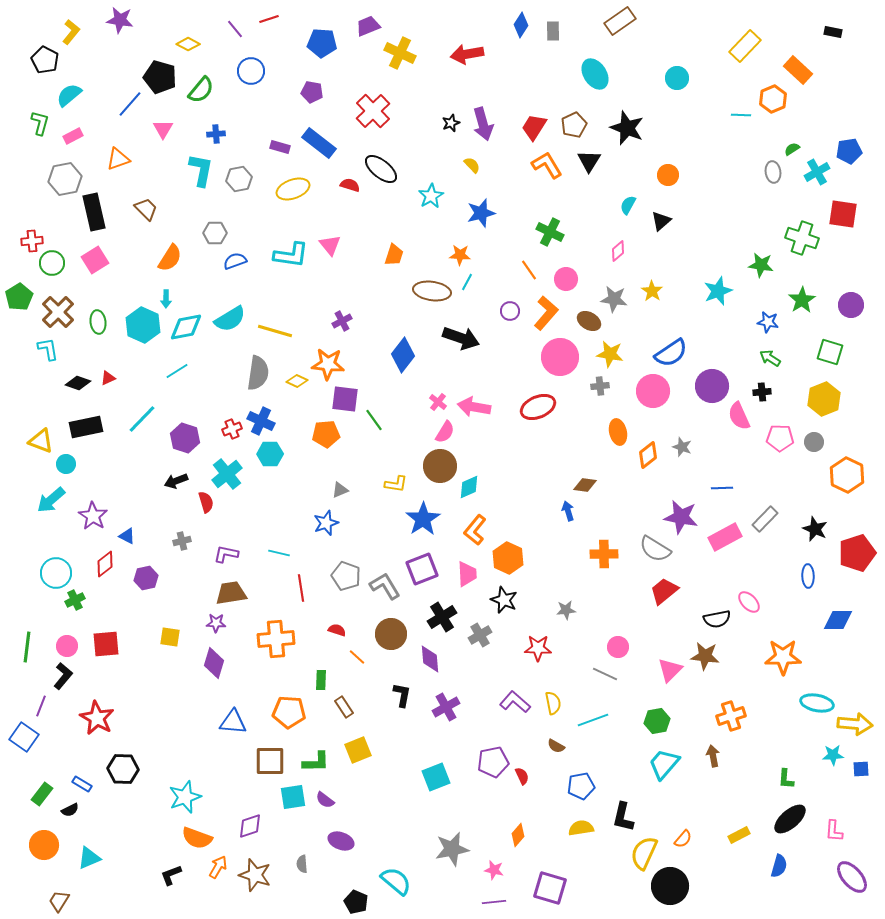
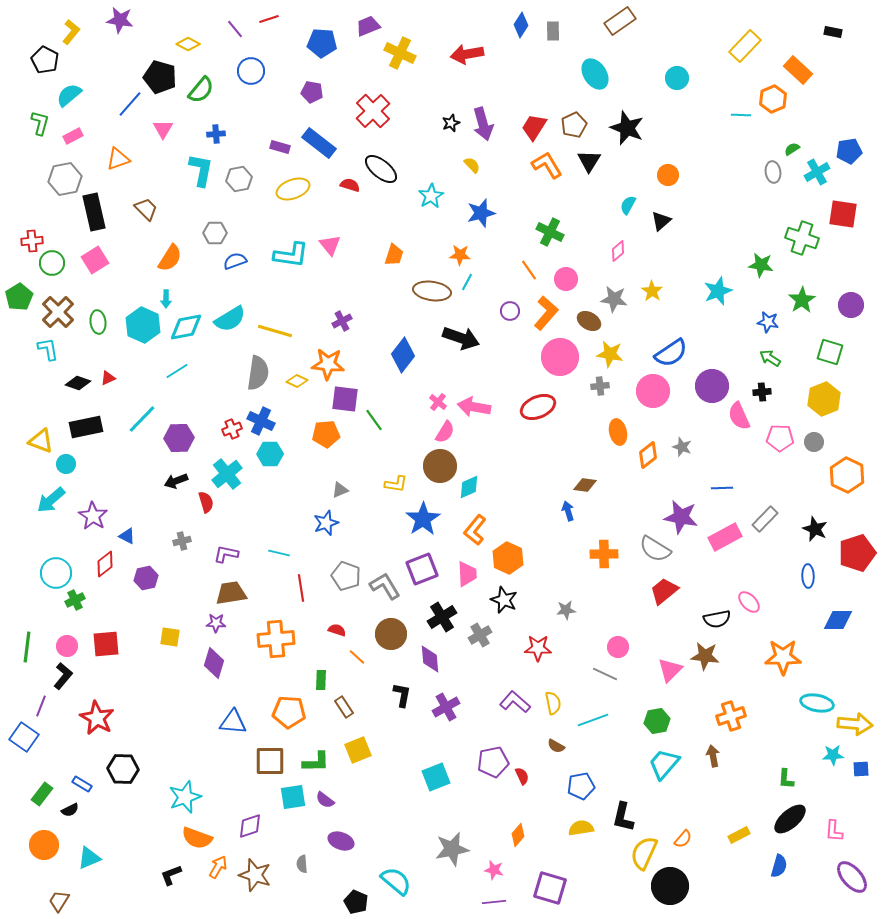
purple hexagon at (185, 438): moved 6 px left; rotated 20 degrees counterclockwise
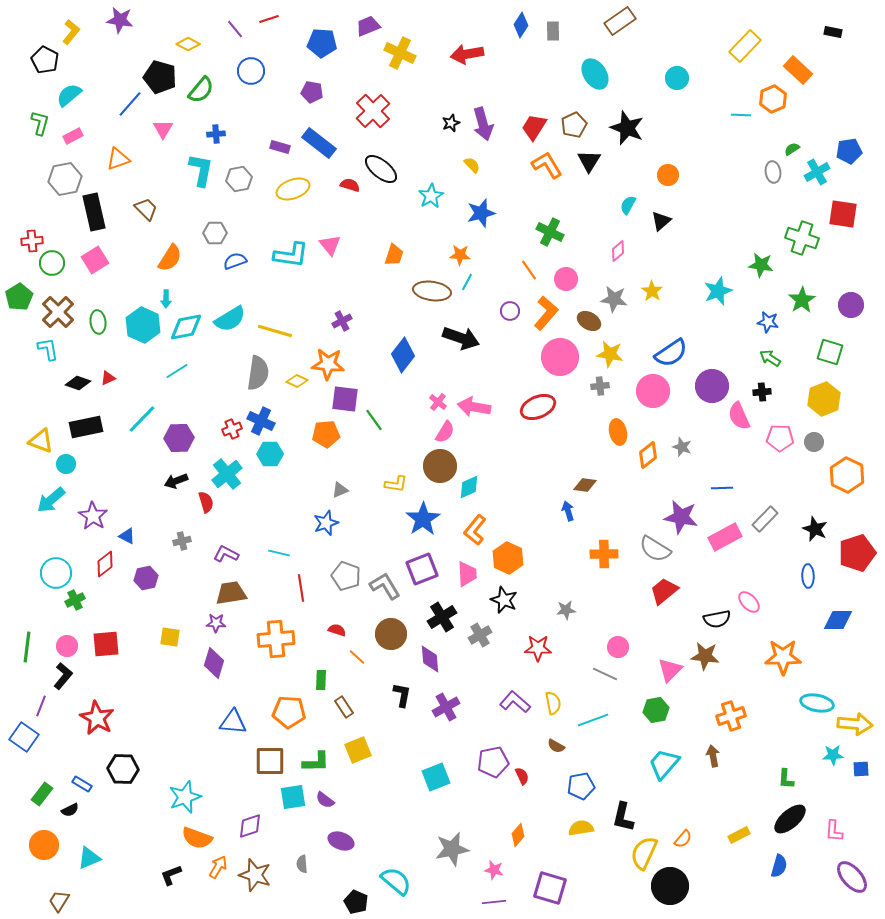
purple L-shape at (226, 554): rotated 15 degrees clockwise
green hexagon at (657, 721): moved 1 px left, 11 px up
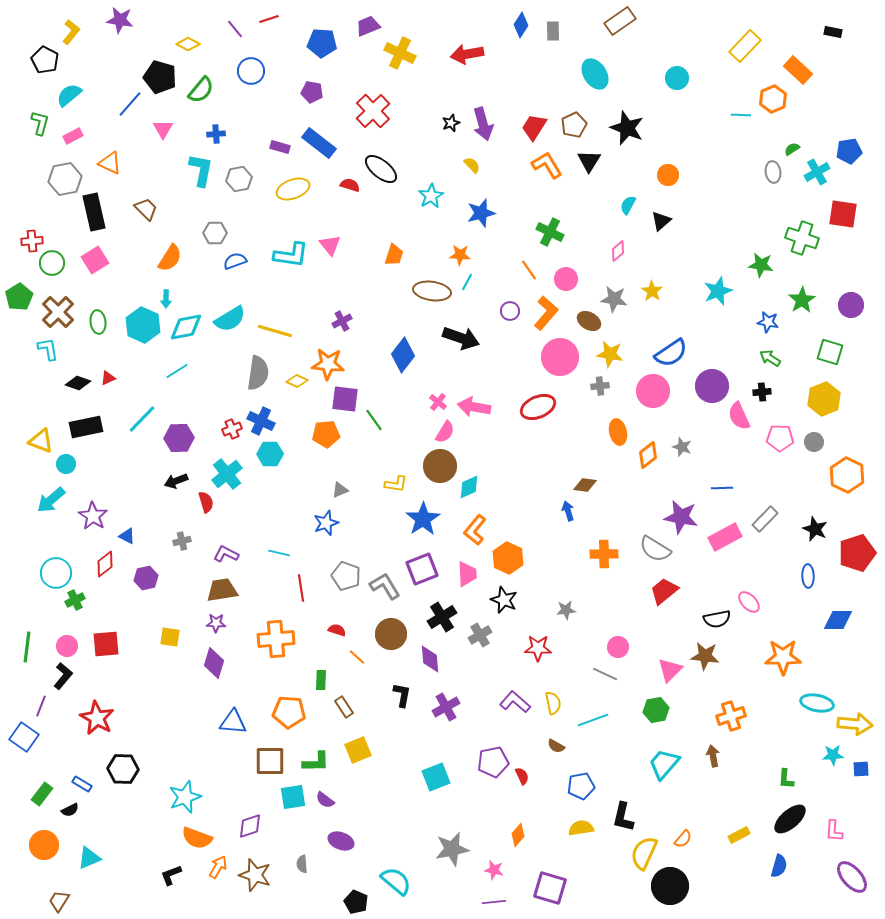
orange triangle at (118, 159): moved 8 px left, 4 px down; rotated 45 degrees clockwise
brown trapezoid at (231, 593): moved 9 px left, 3 px up
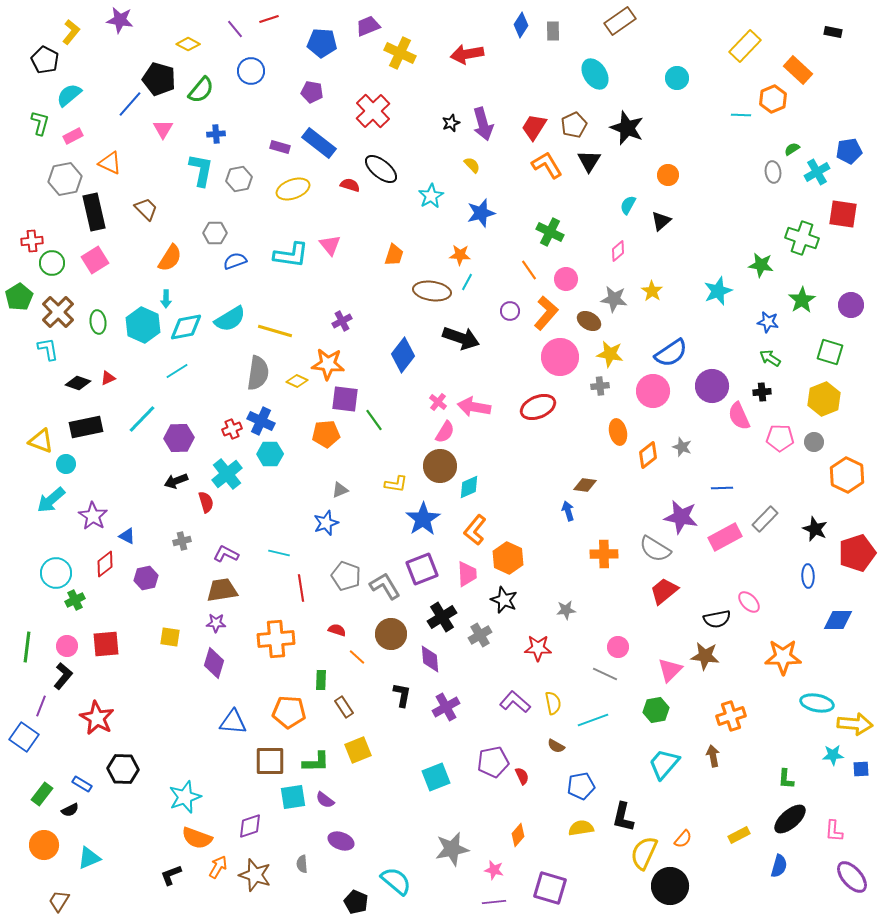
black pentagon at (160, 77): moved 1 px left, 2 px down
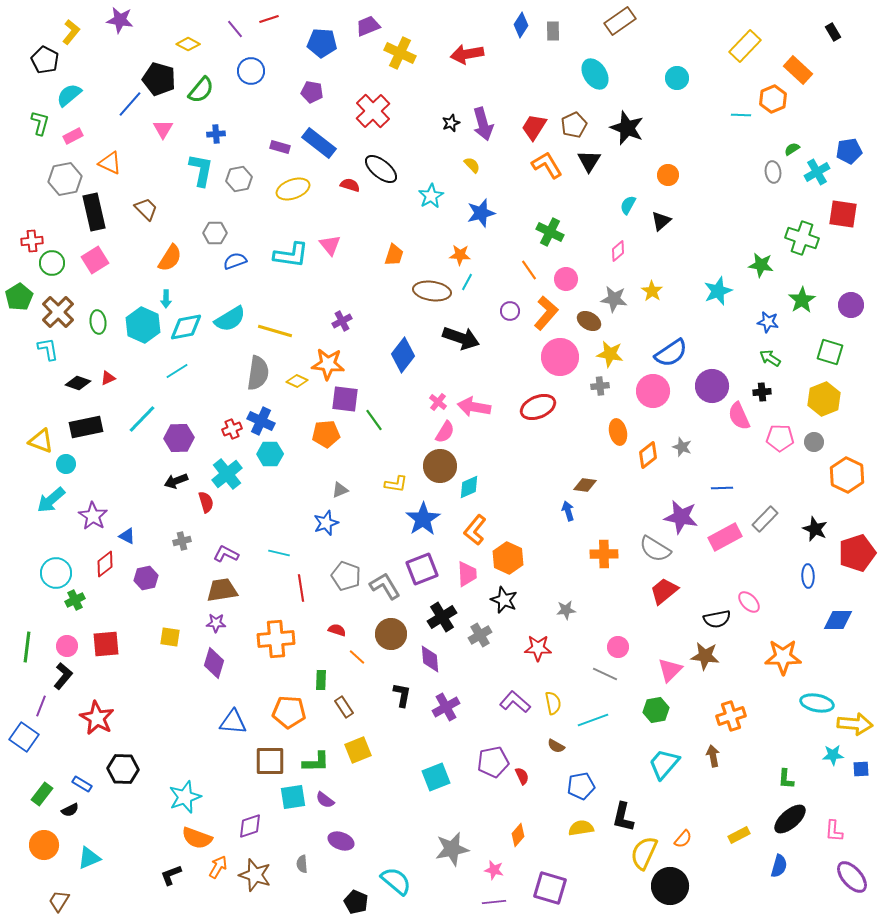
black rectangle at (833, 32): rotated 48 degrees clockwise
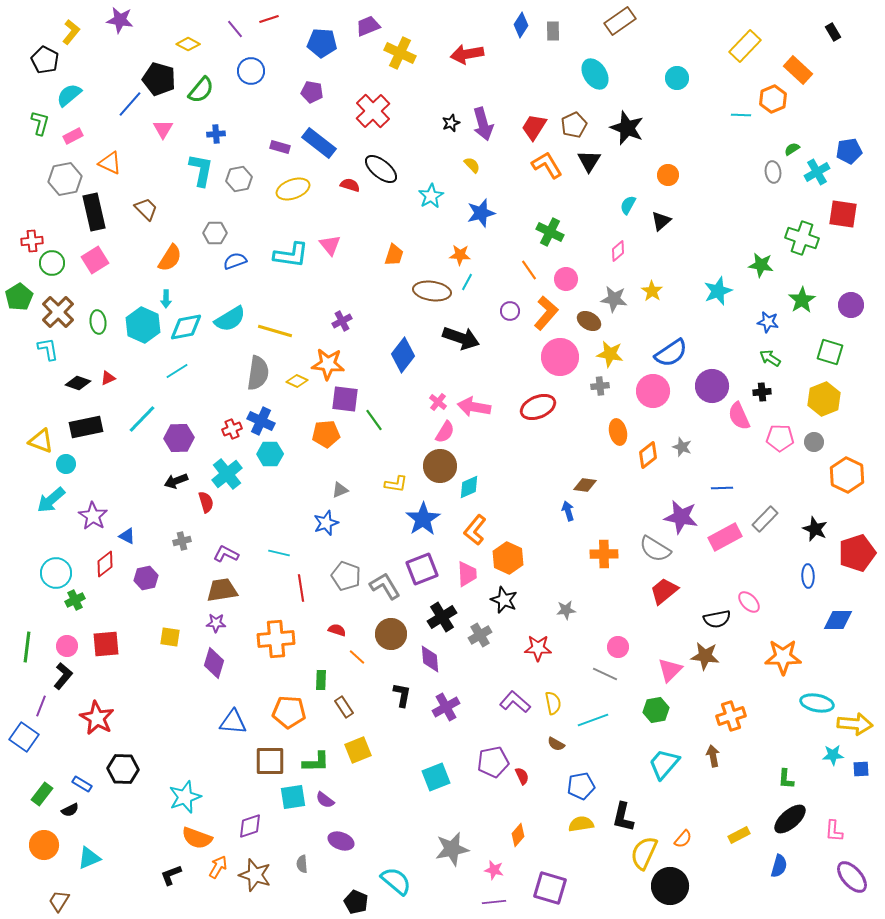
brown semicircle at (556, 746): moved 2 px up
yellow semicircle at (581, 828): moved 4 px up
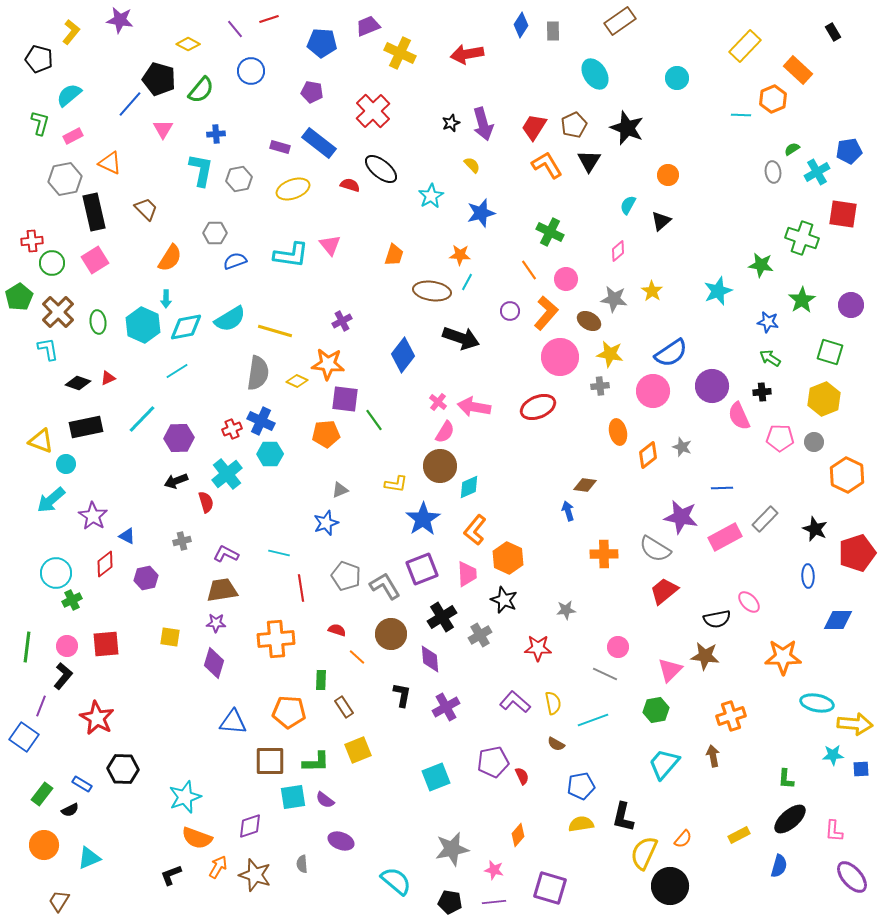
black pentagon at (45, 60): moved 6 px left, 1 px up; rotated 12 degrees counterclockwise
green cross at (75, 600): moved 3 px left
black pentagon at (356, 902): moved 94 px right; rotated 15 degrees counterclockwise
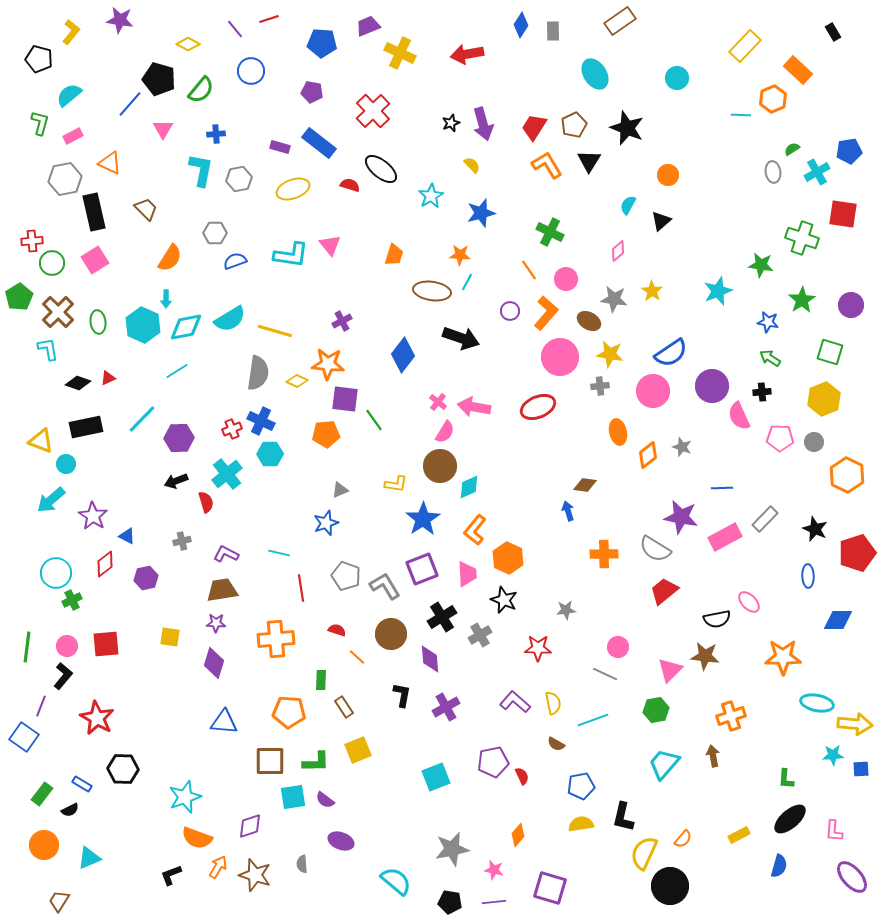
blue triangle at (233, 722): moved 9 px left
